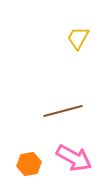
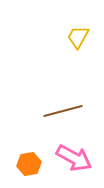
yellow trapezoid: moved 1 px up
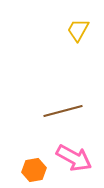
yellow trapezoid: moved 7 px up
orange hexagon: moved 5 px right, 6 px down
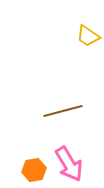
yellow trapezoid: moved 10 px right, 6 px down; rotated 85 degrees counterclockwise
pink arrow: moved 5 px left, 6 px down; rotated 30 degrees clockwise
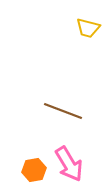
yellow trapezoid: moved 8 px up; rotated 20 degrees counterclockwise
brown line: rotated 36 degrees clockwise
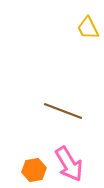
yellow trapezoid: rotated 50 degrees clockwise
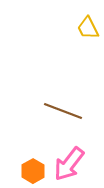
pink arrow: rotated 69 degrees clockwise
orange hexagon: moved 1 px left, 1 px down; rotated 20 degrees counterclockwise
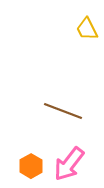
yellow trapezoid: moved 1 px left, 1 px down
orange hexagon: moved 2 px left, 5 px up
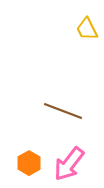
orange hexagon: moved 2 px left, 3 px up
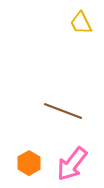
yellow trapezoid: moved 6 px left, 6 px up
pink arrow: moved 3 px right
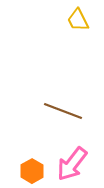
yellow trapezoid: moved 3 px left, 3 px up
orange hexagon: moved 3 px right, 8 px down
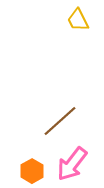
brown line: moved 3 px left, 10 px down; rotated 63 degrees counterclockwise
